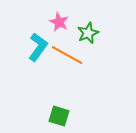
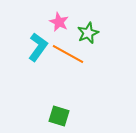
orange line: moved 1 px right, 1 px up
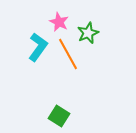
orange line: rotated 32 degrees clockwise
green square: rotated 15 degrees clockwise
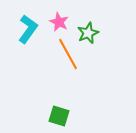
cyan L-shape: moved 10 px left, 18 px up
green square: rotated 15 degrees counterclockwise
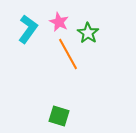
green star: rotated 15 degrees counterclockwise
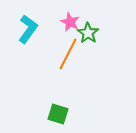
pink star: moved 11 px right
orange line: rotated 56 degrees clockwise
green square: moved 1 px left, 2 px up
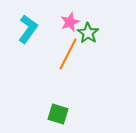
pink star: rotated 24 degrees clockwise
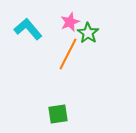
cyan L-shape: rotated 76 degrees counterclockwise
green square: rotated 25 degrees counterclockwise
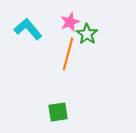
green star: moved 1 px left, 1 px down
orange line: rotated 12 degrees counterclockwise
green square: moved 2 px up
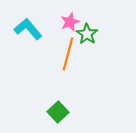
green square: rotated 35 degrees counterclockwise
